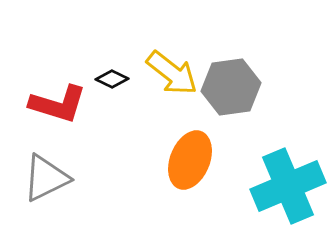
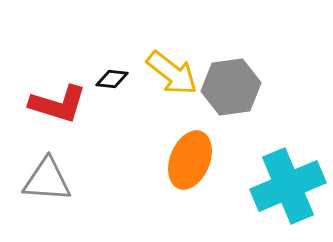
black diamond: rotated 20 degrees counterclockwise
gray triangle: moved 1 px right, 2 px down; rotated 30 degrees clockwise
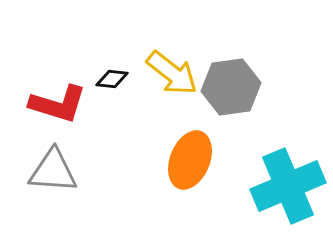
gray triangle: moved 6 px right, 9 px up
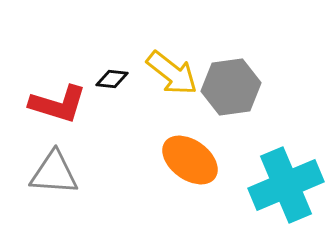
orange ellipse: rotated 76 degrees counterclockwise
gray triangle: moved 1 px right, 2 px down
cyan cross: moved 2 px left, 1 px up
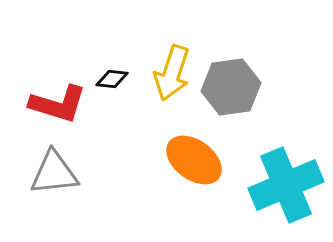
yellow arrow: rotated 70 degrees clockwise
orange ellipse: moved 4 px right
gray triangle: rotated 10 degrees counterclockwise
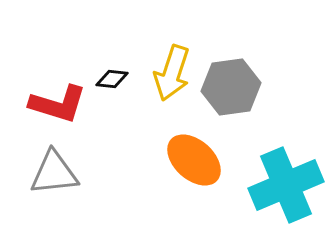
orange ellipse: rotated 6 degrees clockwise
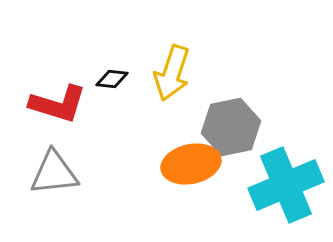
gray hexagon: moved 40 px down; rotated 4 degrees counterclockwise
orange ellipse: moved 3 px left, 4 px down; rotated 54 degrees counterclockwise
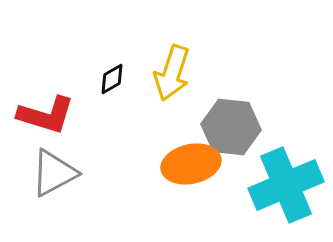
black diamond: rotated 36 degrees counterclockwise
red L-shape: moved 12 px left, 11 px down
gray hexagon: rotated 18 degrees clockwise
gray triangle: rotated 22 degrees counterclockwise
